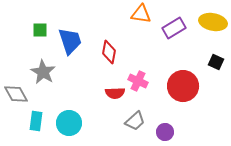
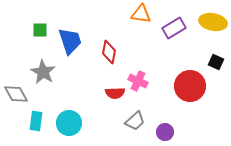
red circle: moved 7 px right
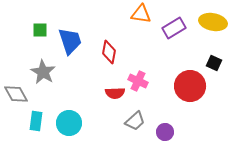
black square: moved 2 px left, 1 px down
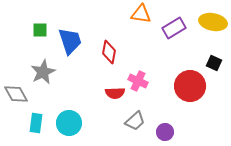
gray star: rotated 15 degrees clockwise
cyan rectangle: moved 2 px down
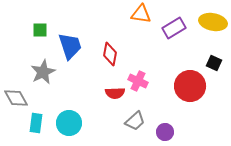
blue trapezoid: moved 5 px down
red diamond: moved 1 px right, 2 px down
gray diamond: moved 4 px down
